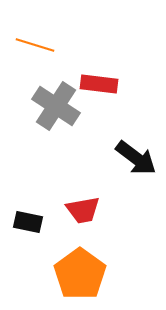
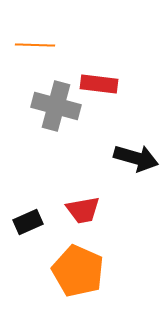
orange line: rotated 15 degrees counterclockwise
gray cross: rotated 18 degrees counterclockwise
black arrow: rotated 21 degrees counterclockwise
black rectangle: rotated 36 degrees counterclockwise
orange pentagon: moved 2 px left, 3 px up; rotated 12 degrees counterclockwise
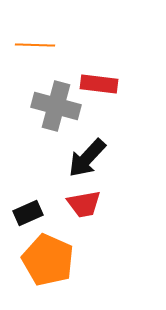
black arrow: moved 49 px left; rotated 117 degrees clockwise
red trapezoid: moved 1 px right, 6 px up
black rectangle: moved 9 px up
orange pentagon: moved 30 px left, 11 px up
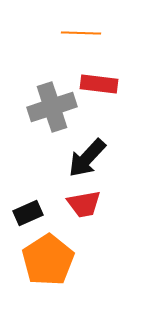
orange line: moved 46 px right, 12 px up
gray cross: moved 4 px left, 1 px down; rotated 33 degrees counterclockwise
orange pentagon: rotated 15 degrees clockwise
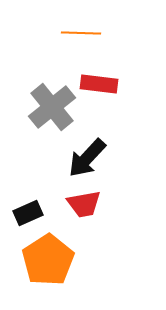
gray cross: rotated 21 degrees counterclockwise
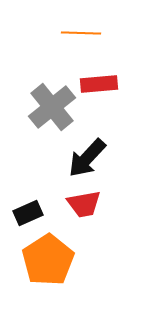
red rectangle: rotated 12 degrees counterclockwise
